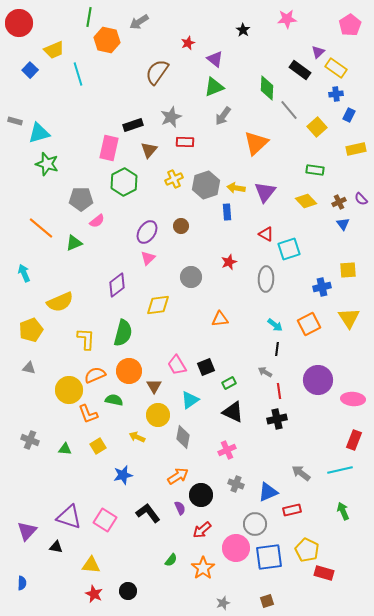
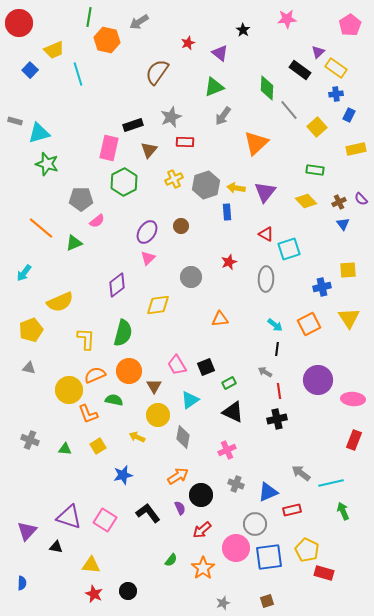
purple triangle at (215, 59): moved 5 px right, 6 px up
cyan arrow at (24, 273): rotated 120 degrees counterclockwise
cyan line at (340, 470): moved 9 px left, 13 px down
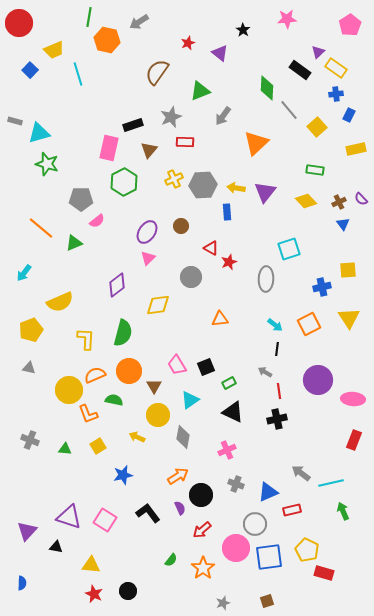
green triangle at (214, 87): moved 14 px left, 4 px down
gray hexagon at (206, 185): moved 3 px left; rotated 16 degrees clockwise
red triangle at (266, 234): moved 55 px left, 14 px down
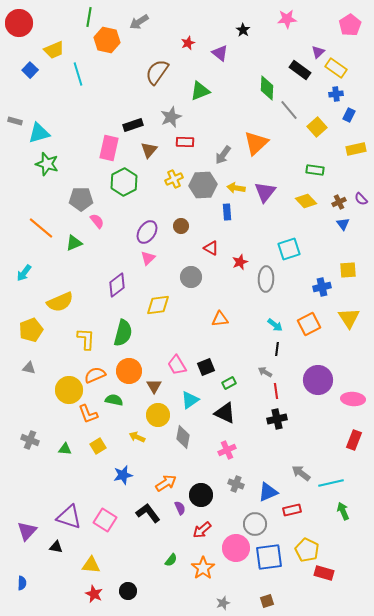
gray arrow at (223, 116): moved 39 px down
pink semicircle at (97, 221): rotated 91 degrees counterclockwise
red star at (229, 262): moved 11 px right
red line at (279, 391): moved 3 px left
black triangle at (233, 412): moved 8 px left, 1 px down
orange arrow at (178, 476): moved 12 px left, 7 px down
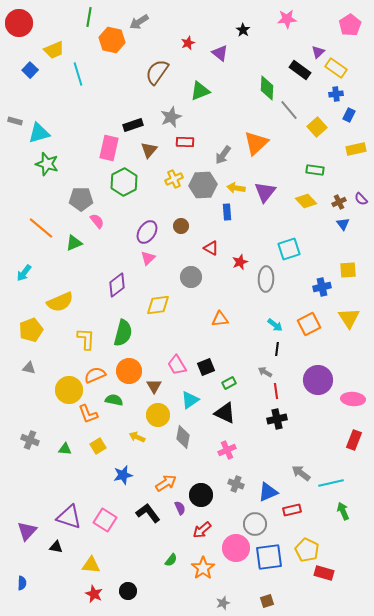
orange hexagon at (107, 40): moved 5 px right
